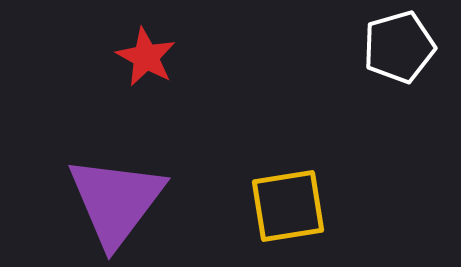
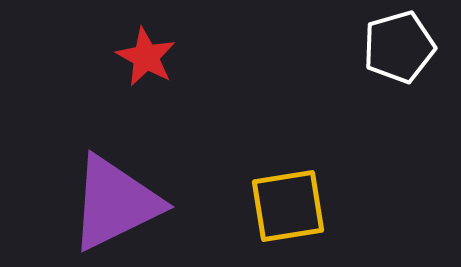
purple triangle: moved 1 px left, 2 px down; rotated 27 degrees clockwise
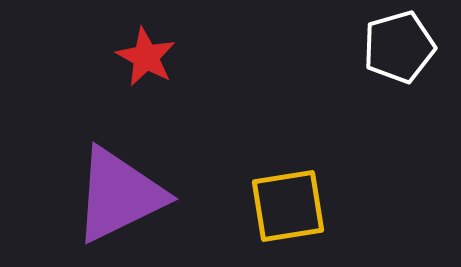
purple triangle: moved 4 px right, 8 px up
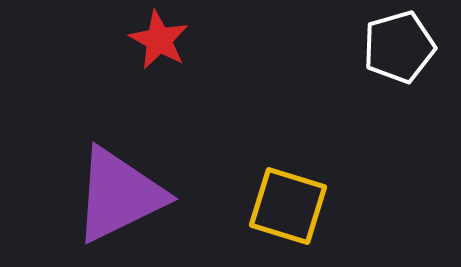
red star: moved 13 px right, 17 px up
yellow square: rotated 26 degrees clockwise
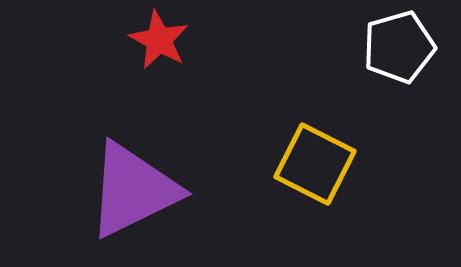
purple triangle: moved 14 px right, 5 px up
yellow square: moved 27 px right, 42 px up; rotated 10 degrees clockwise
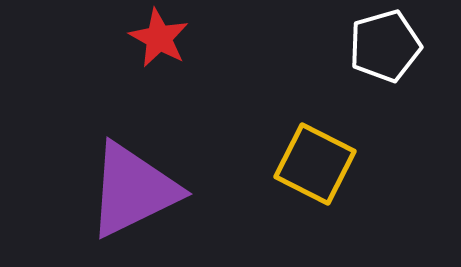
red star: moved 2 px up
white pentagon: moved 14 px left, 1 px up
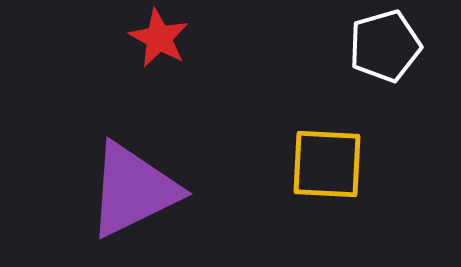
yellow square: moved 12 px right; rotated 24 degrees counterclockwise
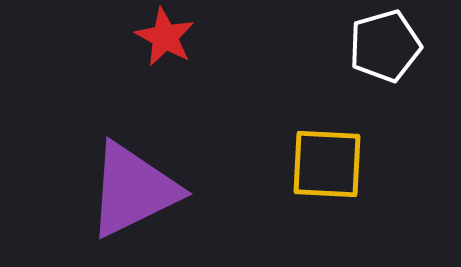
red star: moved 6 px right, 1 px up
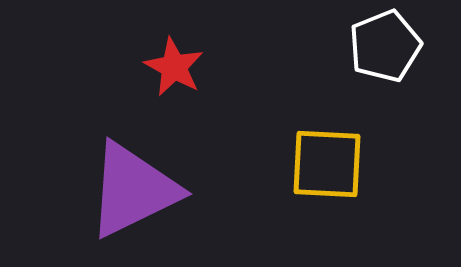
red star: moved 9 px right, 30 px down
white pentagon: rotated 6 degrees counterclockwise
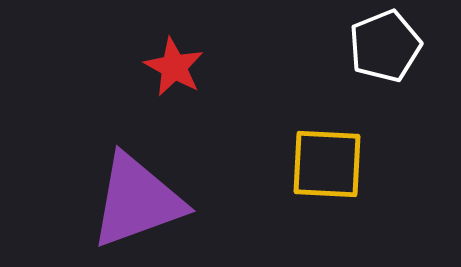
purple triangle: moved 4 px right, 11 px down; rotated 6 degrees clockwise
